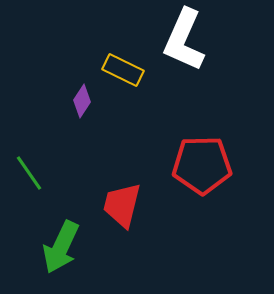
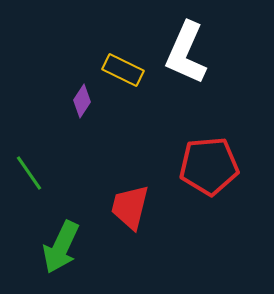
white L-shape: moved 2 px right, 13 px down
red pentagon: moved 7 px right, 1 px down; rotated 4 degrees counterclockwise
red trapezoid: moved 8 px right, 2 px down
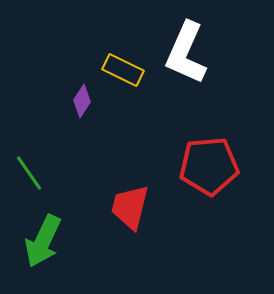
green arrow: moved 18 px left, 6 px up
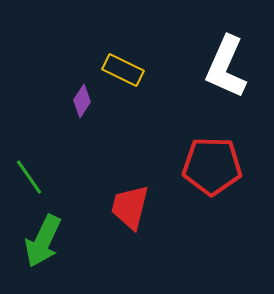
white L-shape: moved 40 px right, 14 px down
red pentagon: moved 3 px right; rotated 6 degrees clockwise
green line: moved 4 px down
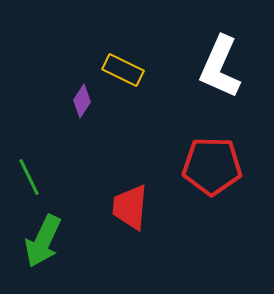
white L-shape: moved 6 px left
green line: rotated 9 degrees clockwise
red trapezoid: rotated 9 degrees counterclockwise
